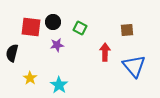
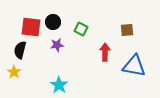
green square: moved 1 px right, 1 px down
black semicircle: moved 8 px right, 3 px up
blue triangle: rotated 40 degrees counterclockwise
yellow star: moved 16 px left, 6 px up
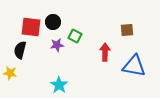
green square: moved 6 px left, 7 px down
yellow star: moved 4 px left, 1 px down; rotated 24 degrees counterclockwise
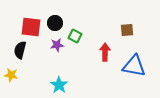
black circle: moved 2 px right, 1 px down
yellow star: moved 1 px right, 2 px down
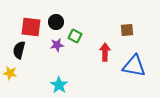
black circle: moved 1 px right, 1 px up
black semicircle: moved 1 px left
yellow star: moved 1 px left, 2 px up
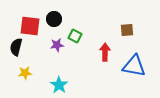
black circle: moved 2 px left, 3 px up
red square: moved 1 px left, 1 px up
black semicircle: moved 3 px left, 3 px up
yellow star: moved 15 px right; rotated 16 degrees counterclockwise
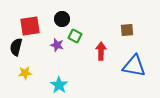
black circle: moved 8 px right
red square: rotated 15 degrees counterclockwise
purple star: rotated 24 degrees clockwise
red arrow: moved 4 px left, 1 px up
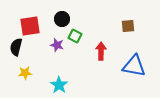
brown square: moved 1 px right, 4 px up
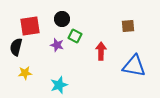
cyan star: rotated 18 degrees clockwise
